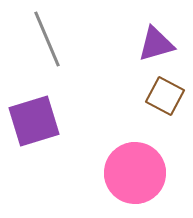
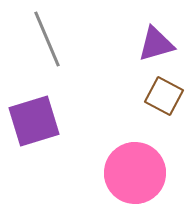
brown square: moved 1 px left
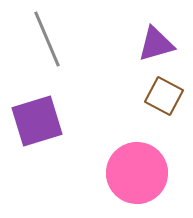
purple square: moved 3 px right
pink circle: moved 2 px right
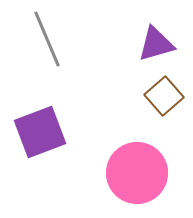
brown square: rotated 21 degrees clockwise
purple square: moved 3 px right, 11 px down; rotated 4 degrees counterclockwise
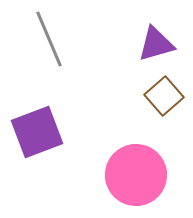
gray line: moved 2 px right
purple square: moved 3 px left
pink circle: moved 1 px left, 2 px down
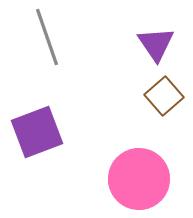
gray line: moved 2 px left, 2 px up; rotated 4 degrees clockwise
purple triangle: rotated 48 degrees counterclockwise
pink circle: moved 3 px right, 4 px down
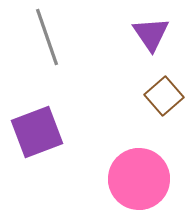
purple triangle: moved 5 px left, 10 px up
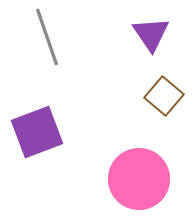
brown square: rotated 9 degrees counterclockwise
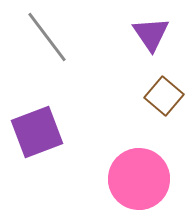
gray line: rotated 18 degrees counterclockwise
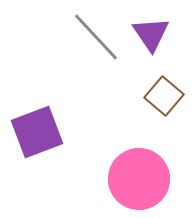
gray line: moved 49 px right; rotated 6 degrees counterclockwise
